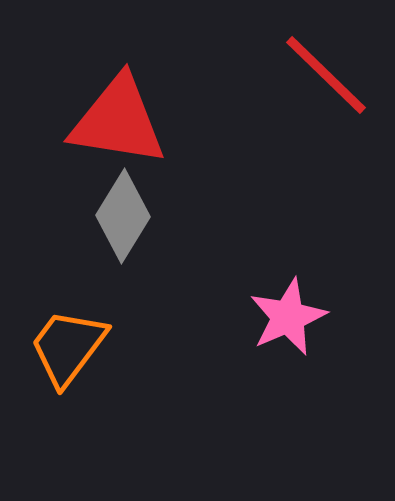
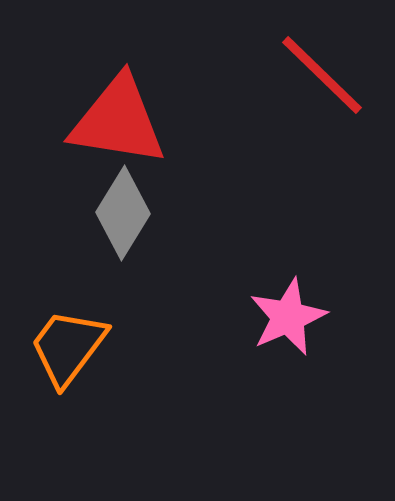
red line: moved 4 px left
gray diamond: moved 3 px up
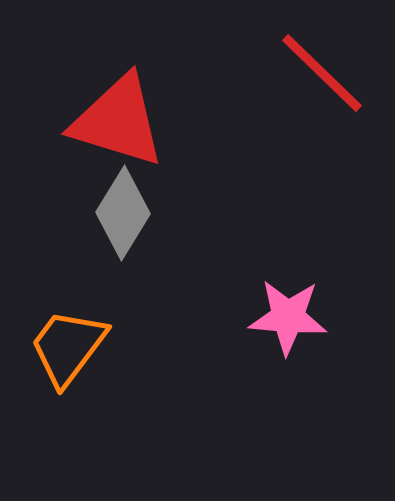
red line: moved 2 px up
red triangle: rotated 8 degrees clockwise
pink star: rotated 28 degrees clockwise
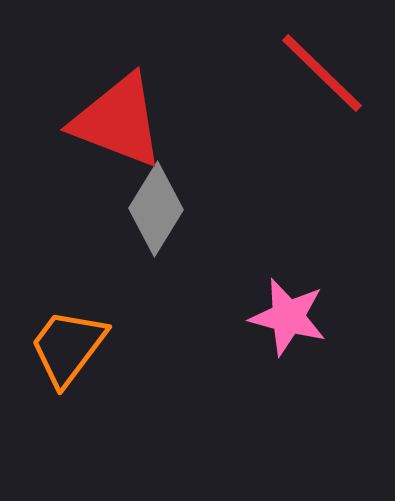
red triangle: rotated 4 degrees clockwise
gray diamond: moved 33 px right, 4 px up
pink star: rotated 10 degrees clockwise
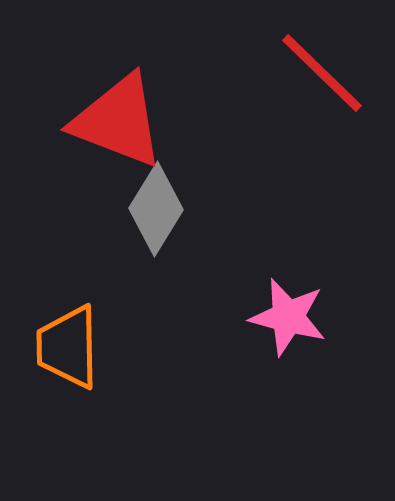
orange trapezoid: rotated 38 degrees counterclockwise
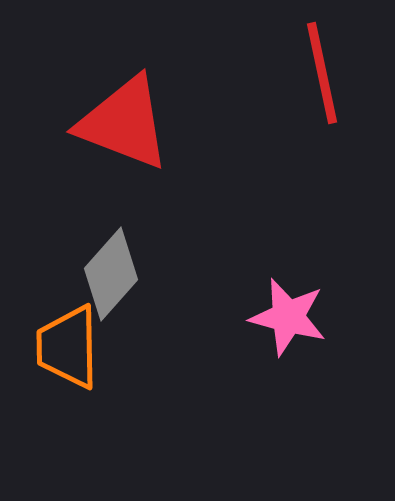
red line: rotated 34 degrees clockwise
red triangle: moved 6 px right, 2 px down
gray diamond: moved 45 px left, 65 px down; rotated 10 degrees clockwise
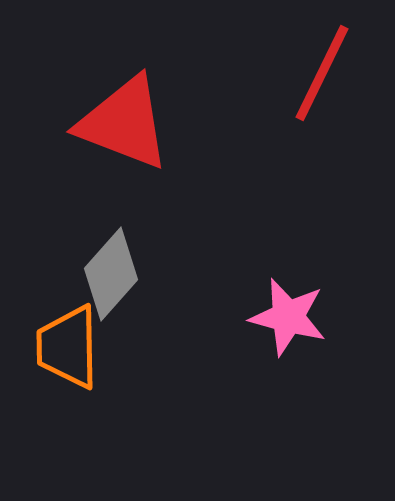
red line: rotated 38 degrees clockwise
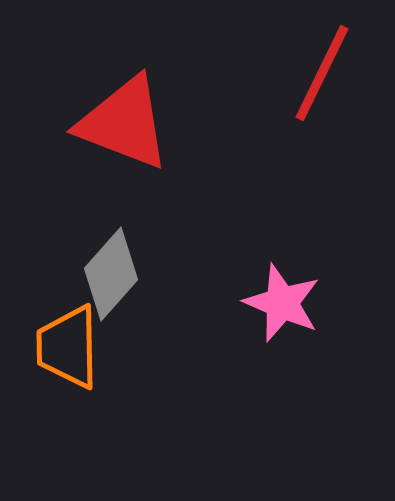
pink star: moved 6 px left, 14 px up; rotated 8 degrees clockwise
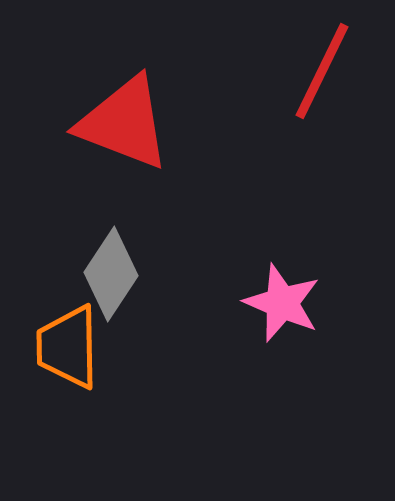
red line: moved 2 px up
gray diamond: rotated 8 degrees counterclockwise
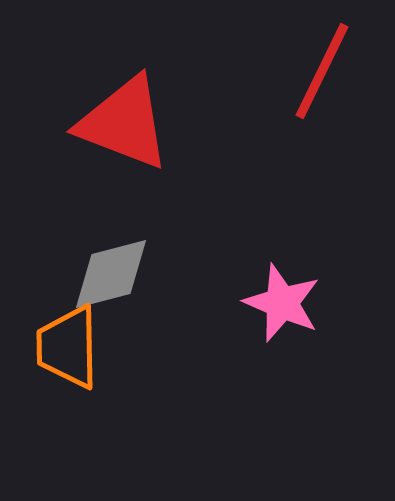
gray diamond: rotated 42 degrees clockwise
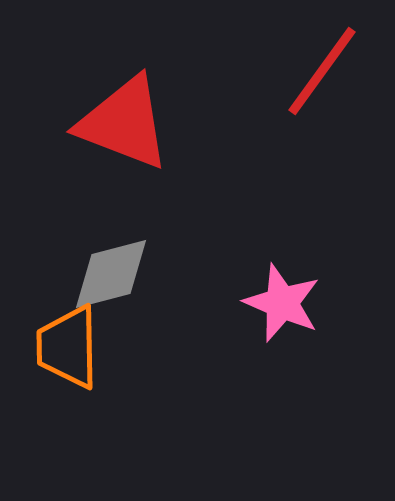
red line: rotated 10 degrees clockwise
